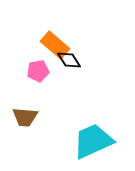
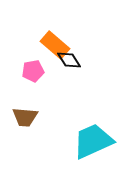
pink pentagon: moved 5 px left
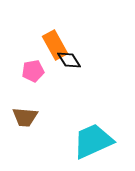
orange rectangle: rotated 20 degrees clockwise
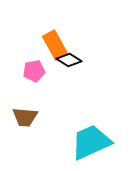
black diamond: rotated 25 degrees counterclockwise
pink pentagon: moved 1 px right
cyan trapezoid: moved 2 px left, 1 px down
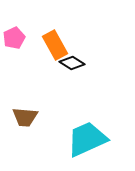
black diamond: moved 3 px right, 3 px down
pink pentagon: moved 20 px left, 33 px up; rotated 15 degrees counterclockwise
cyan trapezoid: moved 4 px left, 3 px up
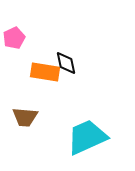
orange rectangle: moved 10 px left, 27 px down; rotated 52 degrees counterclockwise
black diamond: moved 6 px left; rotated 45 degrees clockwise
cyan trapezoid: moved 2 px up
